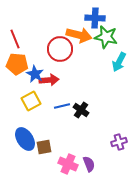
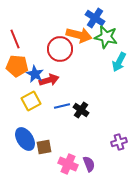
blue cross: rotated 30 degrees clockwise
orange pentagon: moved 2 px down
red arrow: rotated 12 degrees counterclockwise
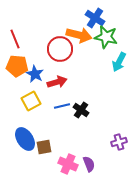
red arrow: moved 8 px right, 2 px down
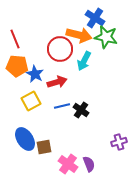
cyan arrow: moved 35 px left, 1 px up
pink cross: rotated 12 degrees clockwise
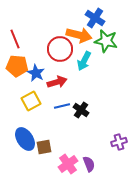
green star: moved 4 px down
blue star: moved 1 px right, 1 px up
pink cross: rotated 18 degrees clockwise
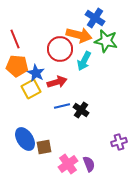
yellow square: moved 12 px up
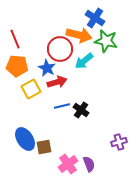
cyan arrow: rotated 24 degrees clockwise
blue star: moved 11 px right, 5 px up
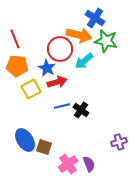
blue ellipse: moved 1 px down
brown square: rotated 28 degrees clockwise
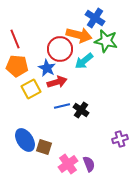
purple cross: moved 1 px right, 3 px up
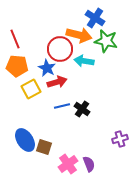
cyan arrow: rotated 48 degrees clockwise
black cross: moved 1 px right, 1 px up
